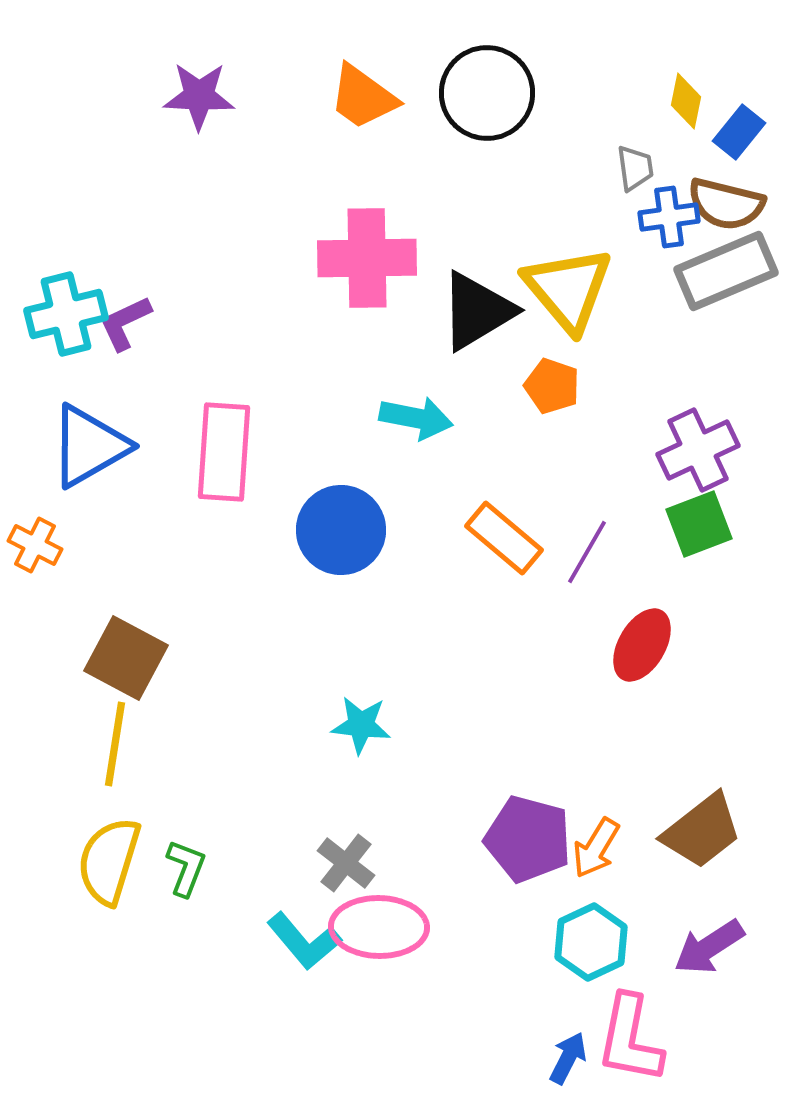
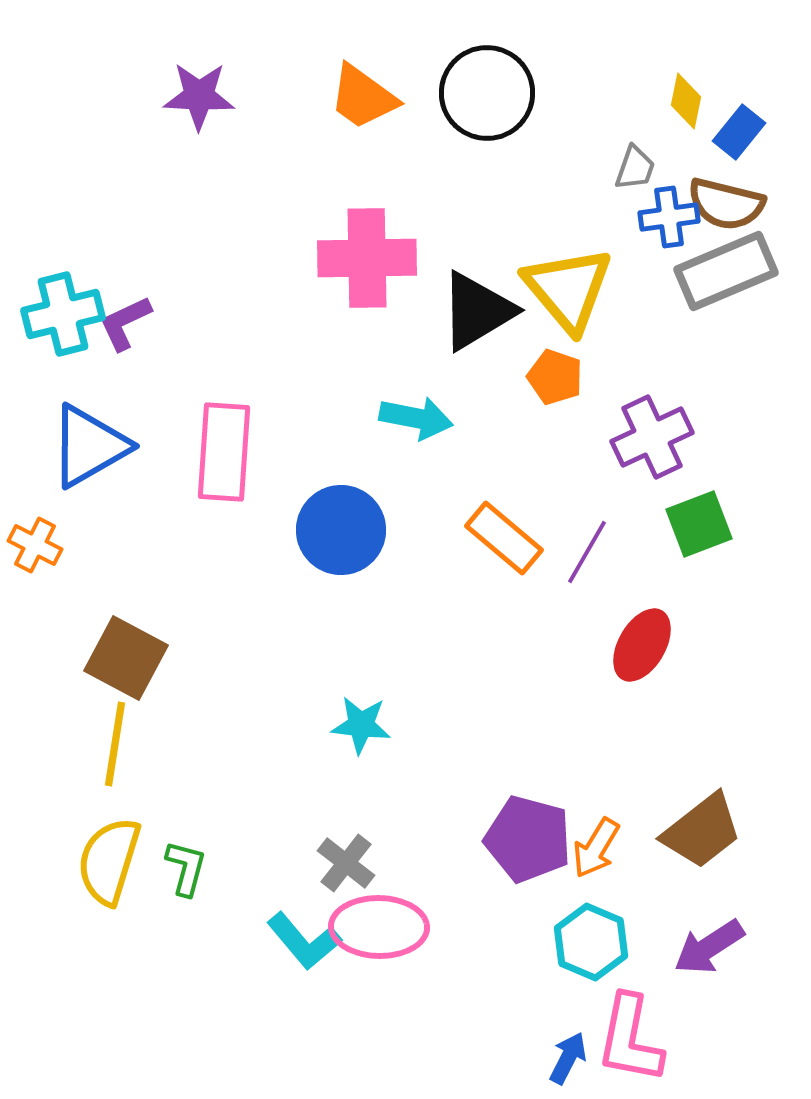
gray trapezoid: rotated 27 degrees clockwise
cyan cross: moved 3 px left
orange pentagon: moved 3 px right, 9 px up
purple cross: moved 46 px left, 13 px up
green L-shape: rotated 6 degrees counterclockwise
cyan hexagon: rotated 12 degrees counterclockwise
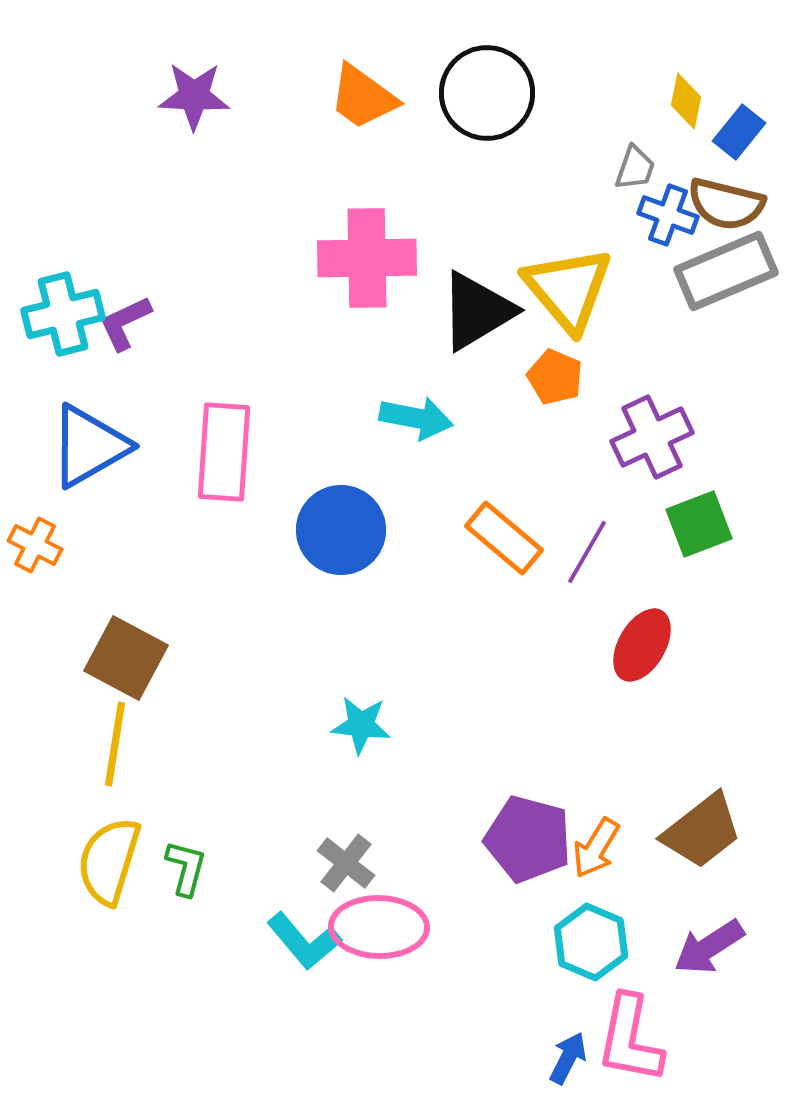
purple star: moved 5 px left
blue cross: moved 1 px left, 2 px up; rotated 28 degrees clockwise
orange pentagon: rotated 4 degrees clockwise
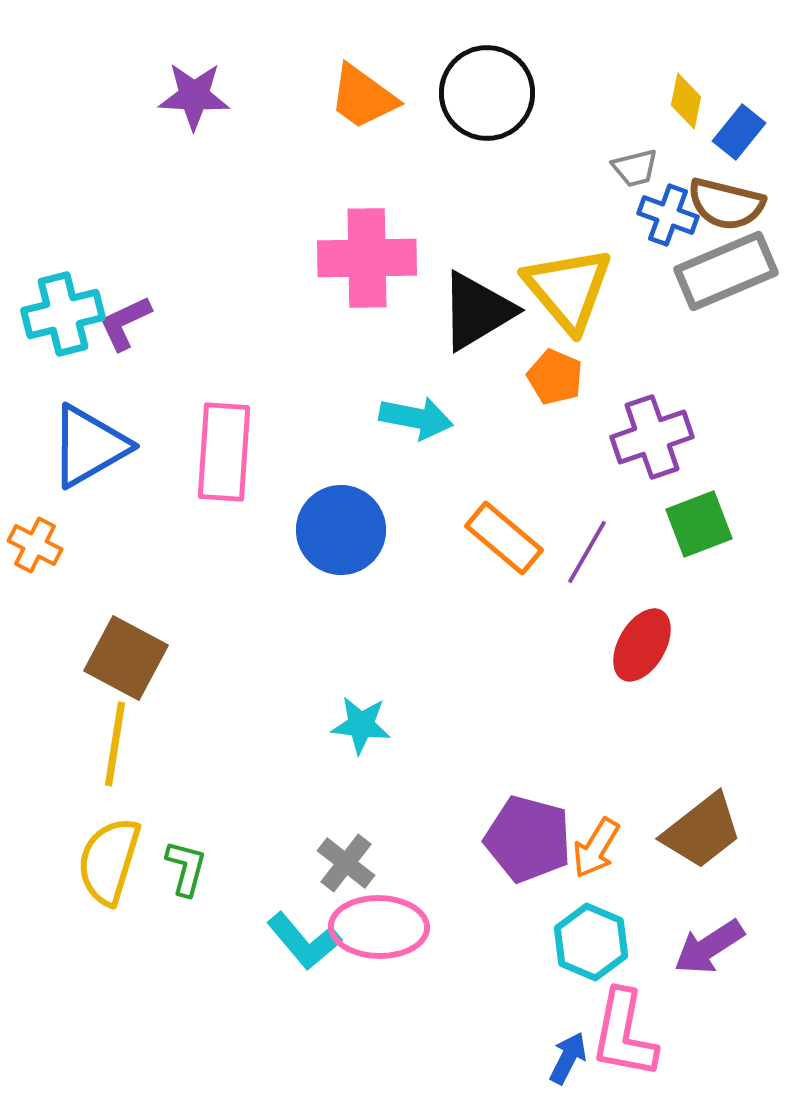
gray trapezoid: rotated 57 degrees clockwise
purple cross: rotated 6 degrees clockwise
pink L-shape: moved 6 px left, 5 px up
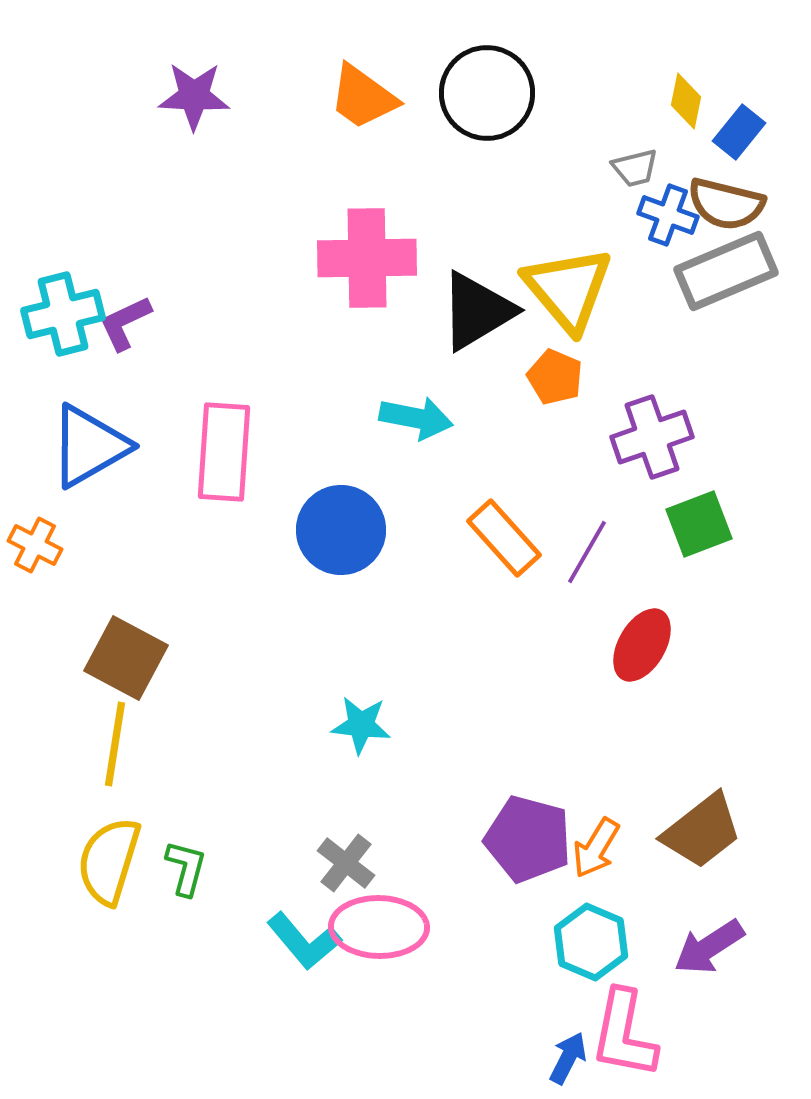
orange rectangle: rotated 8 degrees clockwise
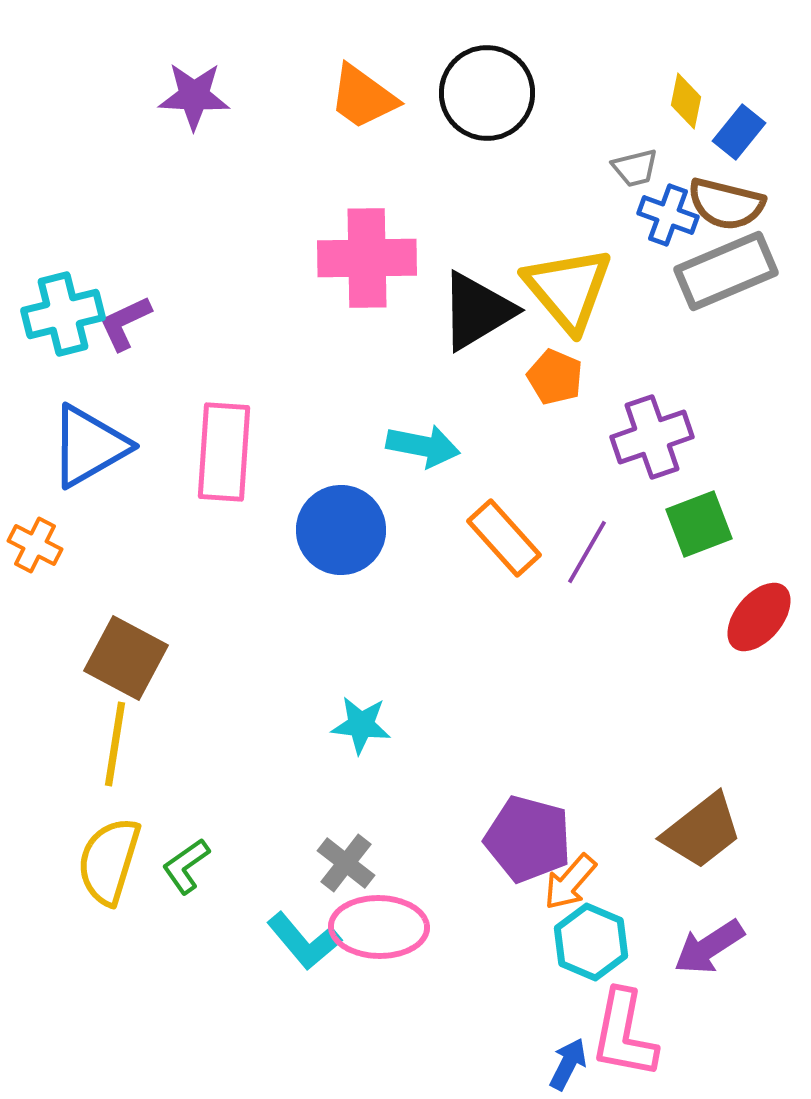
cyan arrow: moved 7 px right, 28 px down
red ellipse: moved 117 px right, 28 px up; rotated 10 degrees clockwise
orange arrow: moved 26 px left, 34 px down; rotated 10 degrees clockwise
green L-shape: moved 2 px up; rotated 140 degrees counterclockwise
blue arrow: moved 6 px down
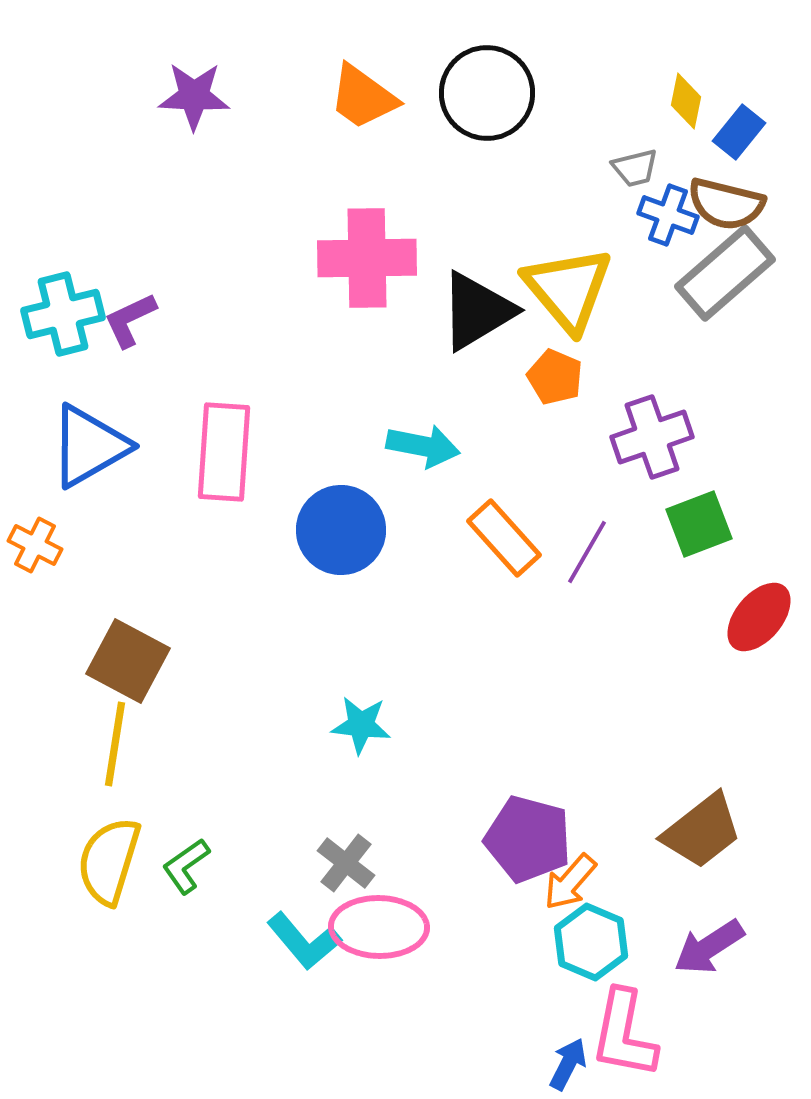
gray rectangle: moved 1 px left, 2 px down; rotated 18 degrees counterclockwise
purple L-shape: moved 5 px right, 3 px up
brown square: moved 2 px right, 3 px down
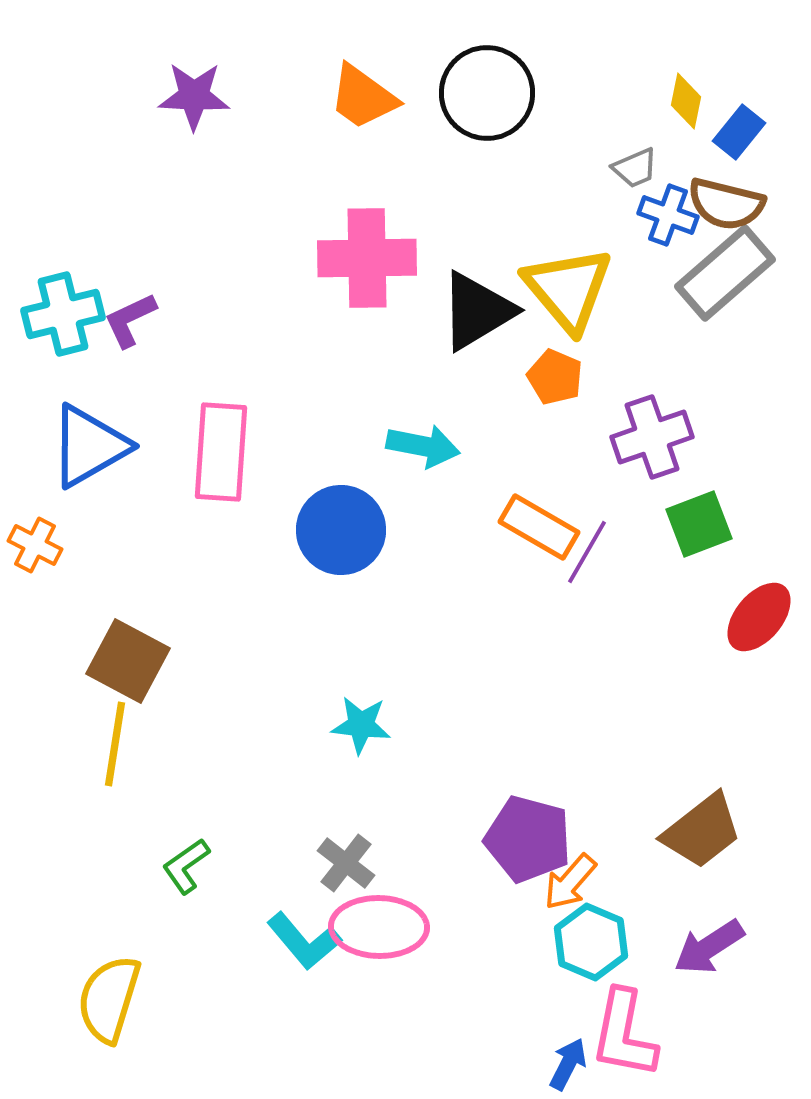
gray trapezoid: rotated 9 degrees counterclockwise
pink rectangle: moved 3 px left
orange rectangle: moved 35 px right, 11 px up; rotated 18 degrees counterclockwise
yellow semicircle: moved 138 px down
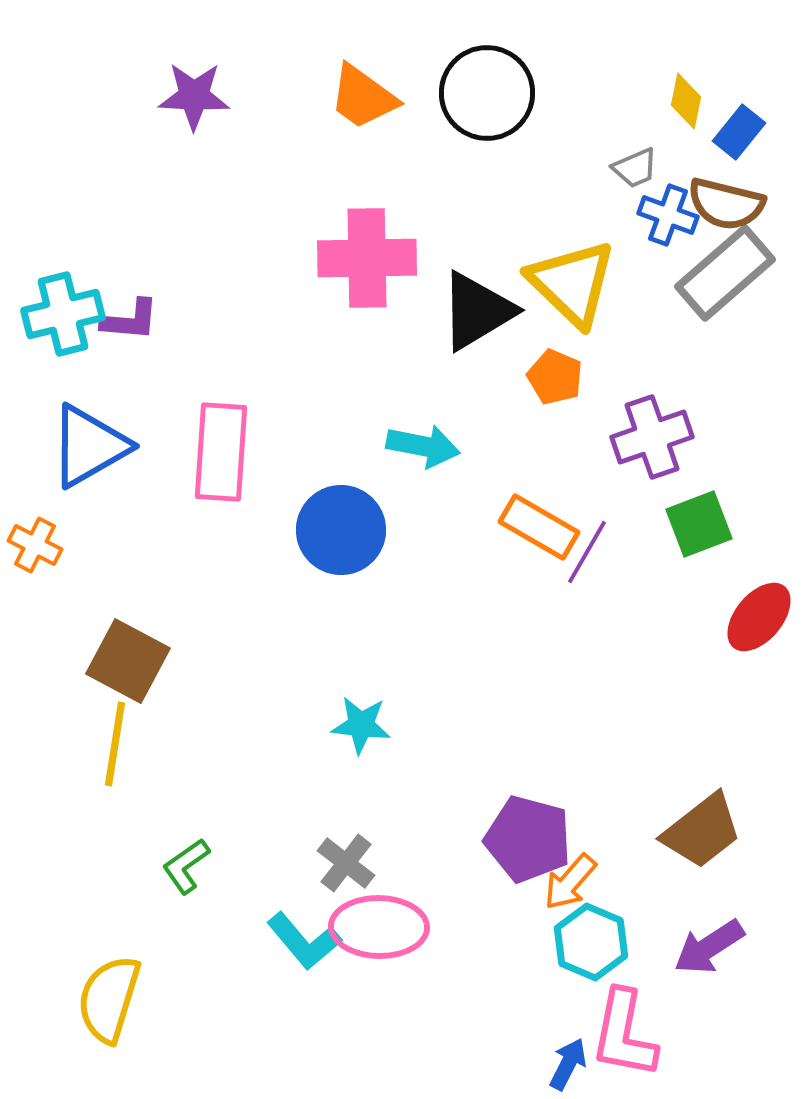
yellow triangle: moved 4 px right, 6 px up; rotated 6 degrees counterclockwise
purple L-shape: rotated 150 degrees counterclockwise
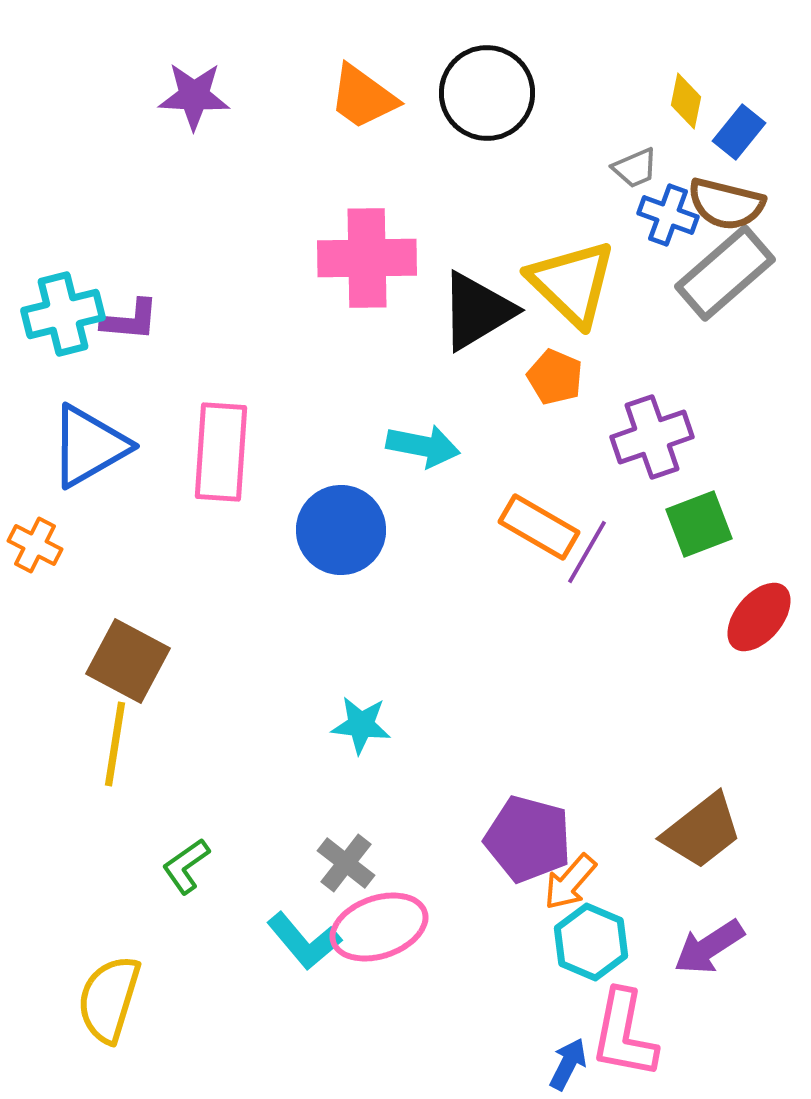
pink ellipse: rotated 20 degrees counterclockwise
